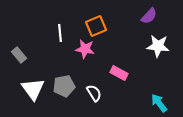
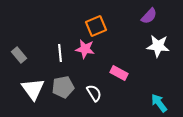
white line: moved 20 px down
gray pentagon: moved 1 px left, 1 px down
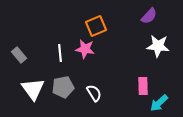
pink rectangle: moved 24 px right, 13 px down; rotated 60 degrees clockwise
cyan arrow: rotated 96 degrees counterclockwise
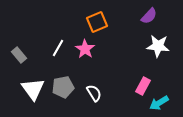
orange square: moved 1 px right, 4 px up
pink star: rotated 24 degrees clockwise
white line: moved 2 px left, 5 px up; rotated 36 degrees clockwise
pink rectangle: rotated 30 degrees clockwise
cyan arrow: rotated 12 degrees clockwise
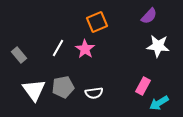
white triangle: moved 1 px right, 1 px down
white semicircle: rotated 114 degrees clockwise
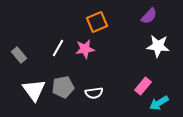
pink star: rotated 30 degrees clockwise
pink rectangle: rotated 12 degrees clockwise
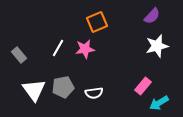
purple semicircle: moved 3 px right
white star: moved 1 px left; rotated 20 degrees counterclockwise
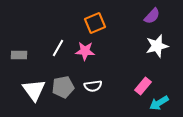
orange square: moved 2 px left, 1 px down
pink star: moved 2 px down; rotated 12 degrees clockwise
gray rectangle: rotated 49 degrees counterclockwise
white semicircle: moved 1 px left, 7 px up
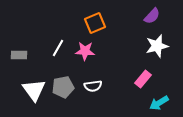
pink rectangle: moved 7 px up
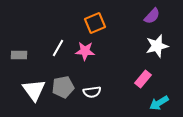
white semicircle: moved 1 px left, 6 px down
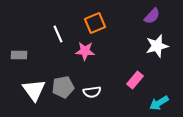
white line: moved 14 px up; rotated 54 degrees counterclockwise
pink rectangle: moved 8 px left, 1 px down
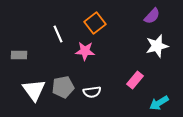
orange square: rotated 15 degrees counterclockwise
